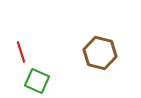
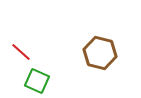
red line: rotated 30 degrees counterclockwise
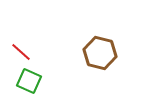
green square: moved 8 px left
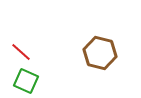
green square: moved 3 px left
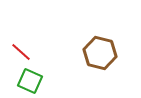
green square: moved 4 px right
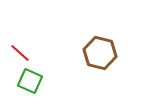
red line: moved 1 px left, 1 px down
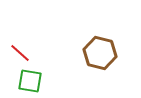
green square: rotated 15 degrees counterclockwise
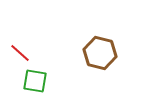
green square: moved 5 px right
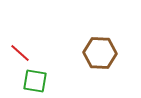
brown hexagon: rotated 12 degrees counterclockwise
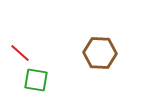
green square: moved 1 px right, 1 px up
